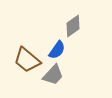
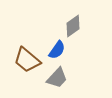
gray trapezoid: moved 4 px right, 3 px down
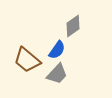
gray trapezoid: moved 4 px up
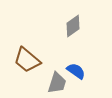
blue semicircle: moved 19 px right, 21 px down; rotated 90 degrees counterclockwise
gray trapezoid: moved 9 px down; rotated 25 degrees counterclockwise
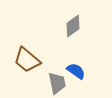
gray trapezoid: rotated 30 degrees counterclockwise
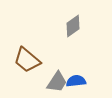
blue semicircle: moved 10 px down; rotated 42 degrees counterclockwise
gray trapezoid: moved 1 px up; rotated 45 degrees clockwise
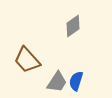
brown trapezoid: rotated 8 degrees clockwise
blue semicircle: rotated 66 degrees counterclockwise
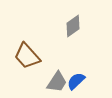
brown trapezoid: moved 4 px up
blue semicircle: rotated 30 degrees clockwise
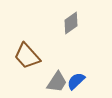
gray diamond: moved 2 px left, 3 px up
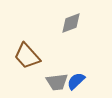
gray diamond: rotated 15 degrees clockwise
gray trapezoid: rotated 50 degrees clockwise
